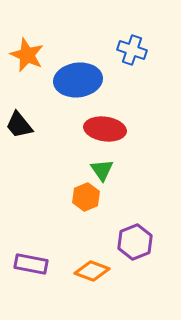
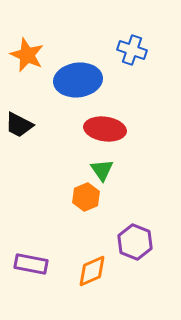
black trapezoid: rotated 24 degrees counterclockwise
purple hexagon: rotated 16 degrees counterclockwise
orange diamond: rotated 44 degrees counterclockwise
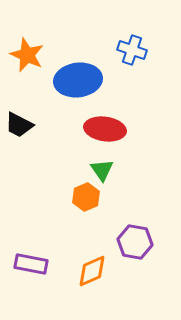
purple hexagon: rotated 12 degrees counterclockwise
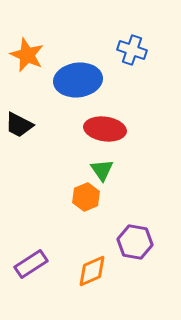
purple rectangle: rotated 44 degrees counterclockwise
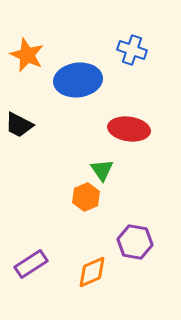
red ellipse: moved 24 px right
orange diamond: moved 1 px down
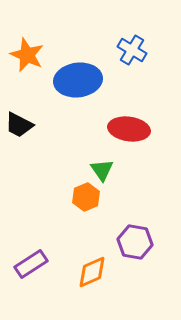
blue cross: rotated 12 degrees clockwise
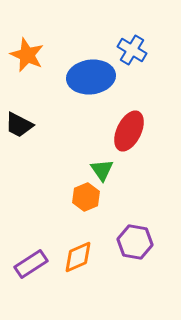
blue ellipse: moved 13 px right, 3 px up
red ellipse: moved 2 px down; rotated 72 degrees counterclockwise
orange diamond: moved 14 px left, 15 px up
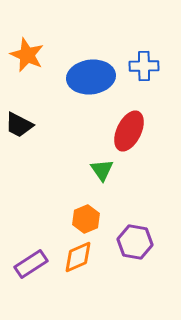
blue cross: moved 12 px right, 16 px down; rotated 32 degrees counterclockwise
orange hexagon: moved 22 px down
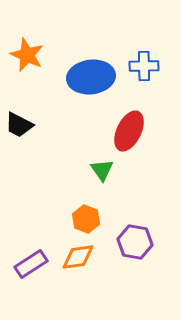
orange hexagon: rotated 16 degrees counterclockwise
orange diamond: rotated 16 degrees clockwise
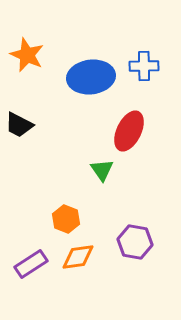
orange hexagon: moved 20 px left
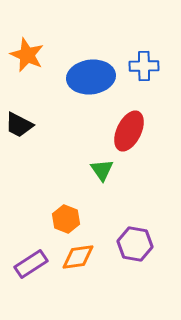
purple hexagon: moved 2 px down
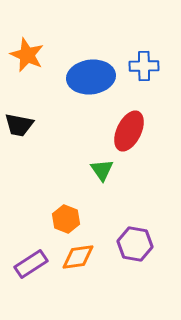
black trapezoid: rotated 16 degrees counterclockwise
